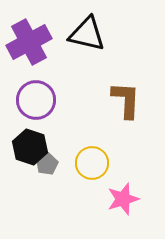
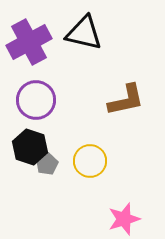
black triangle: moved 3 px left, 1 px up
brown L-shape: rotated 75 degrees clockwise
yellow circle: moved 2 px left, 2 px up
pink star: moved 1 px right, 20 px down
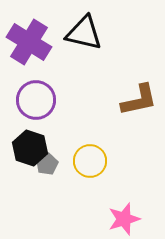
purple cross: rotated 30 degrees counterclockwise
brown L-shape: moved 13 px right
black hexagon: moved 1 px down
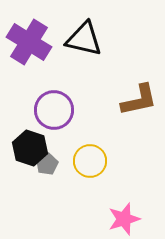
black triangle: moved 6 px down
purple circle: moved 18 px right, 10 px down
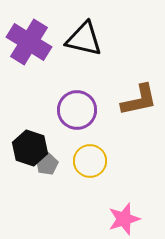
purple circle: moved 23 px right
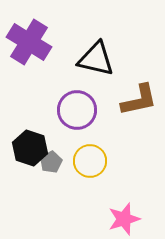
black triangle: moved 12 px right, 20 px down
gray pentagon: moved 4 px right, 2 px up
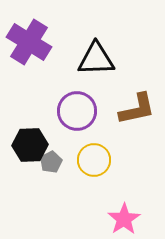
black triangle: rotated 15 degrees counterclockwise
brown L-shape: moved 2 px left, 9 px down
purple circle: moved 1 px down
black hexagon: moved 3 px up; rotated 20 degrees counterclockwise
yellow circle: moved 4 px right, 1 px up
pink star: rotated 16 degrees counterclockwise
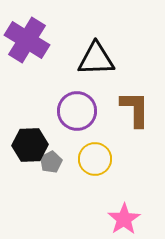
purple cross: moved 2 px left, 2 px up
brown L-shape: moved 2 px left; rotated 78 degrees counterclockwise
yellow circle: moved 1 px right, 1 px up
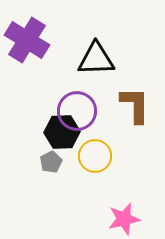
brown L-shape: moved 4 px up
black hexagon: moved 32 px right, 13 px up
yellow circle: moved 3 px up
pink star: rotated 20 degrees clockwise
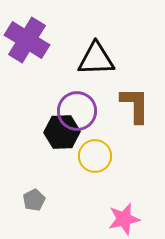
gray pentagon: moved 17 px left, 38 px down
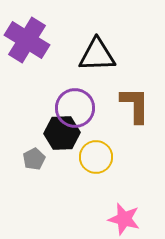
black triangle: moved 1 px right, 4 px up
purple circle: moved 2 px left, 3 px up
black hexagon: moved 1 px down
yellow circle: moved 1 px right, 1 px down
gray pentagon: moved 41 px up
pink star: rotated 28 degrees clockwise
